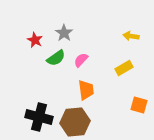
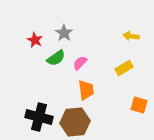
pink semicircle: moved 1 px left, 3 px down
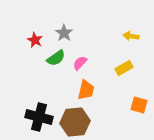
orange trapezoid: rotated 20 degrees clockwise
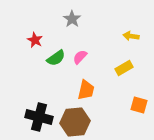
gray star: moved 8 px right, 14 px up
pink semicircle: moved 6 px up
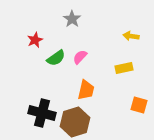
red star: rotated 21 degrees clockwise
yellow rectangle: rotated 18 degrees clockwise
black cross: moved 3 px right, 4 px up
brown hexagon: rotated 12 degrees counterclockwise
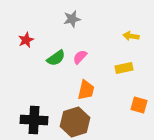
gray star: rotated 24 degrees clockwise
red star: moved 9 px left
black cross: moved 8 px left, 7 px down; rotated 12 degrees counterclockwise
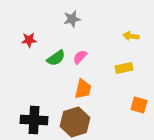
red star: moved 3 px right; rotated 21 degrees clockwise
orange trapezoid: moved 3 px left, 1 px up
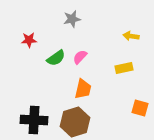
orange square: moved 1 px right, 3 px down
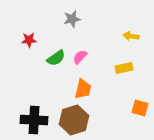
brown hexagon: moved 1 px left, 2 px up
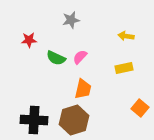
gray star: moved 1 px left, 1 px down
yellow arrow: moved 5 px left
green semicircle: rotated 60 degrees clockwise
orange square: rotated 24 degrees clockwise
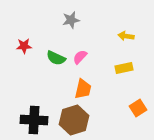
red star: moved 5 px left, 6 px down
orange square: moved 2 px left; rotated 18 degrees clockwise
